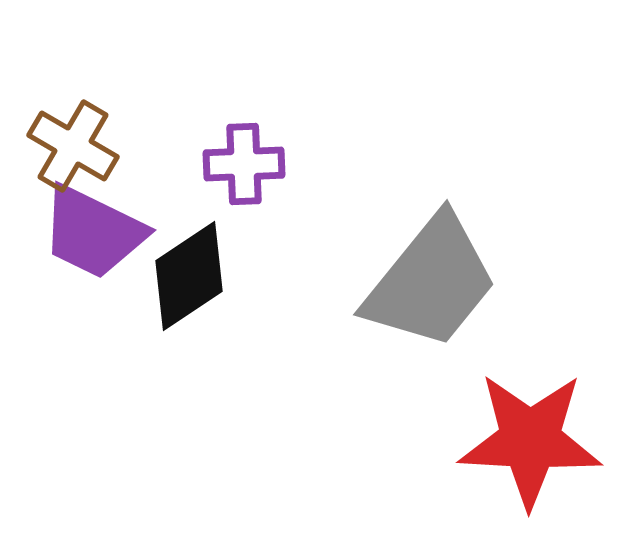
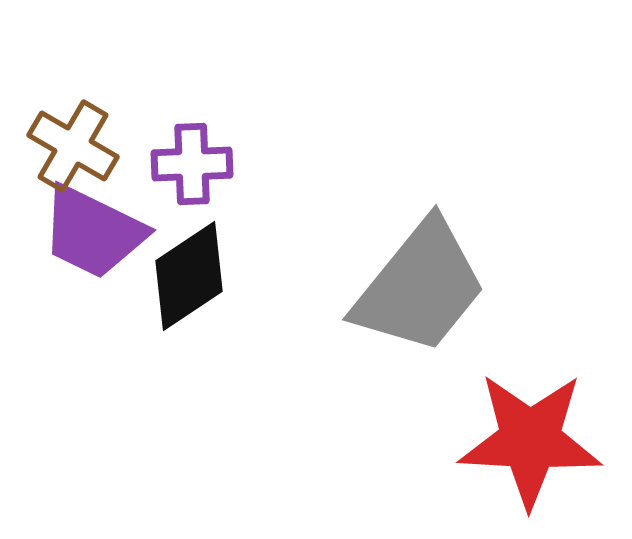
purple cross: moved 52 px left
gray trapezoid: moved 11 px left, 5 px down
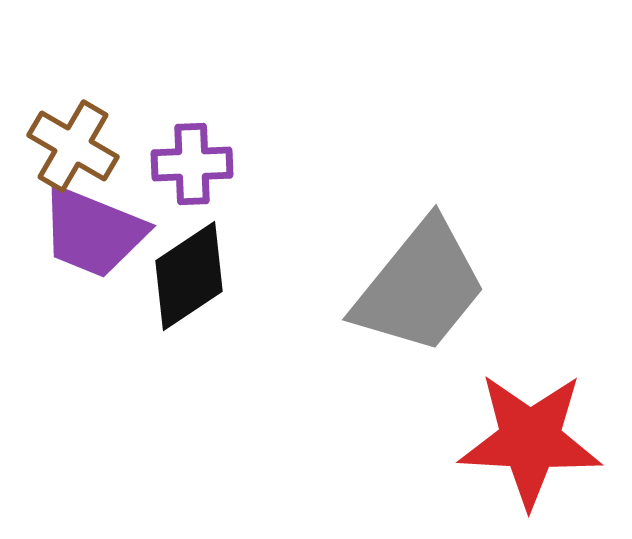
purple trapezoid: rotated 4 degrees counterclockwise
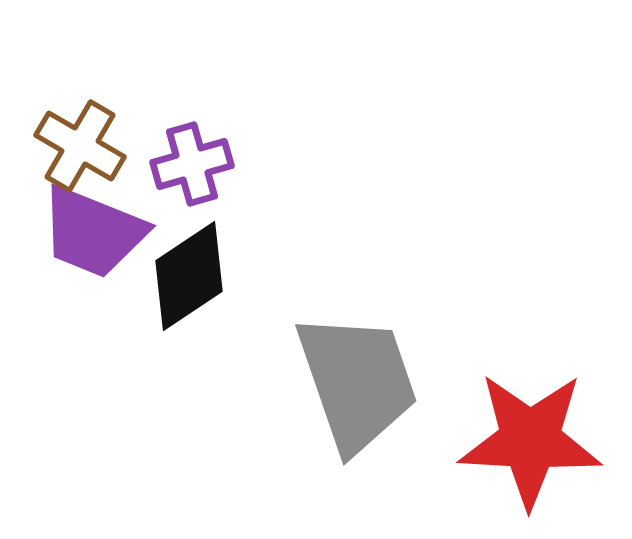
brown cross: moved 7 px right
purple cross: rotated 14 degrees counterclockwise
gray trapezoid: moved 63 px left, 95 px down; rotated 58 degrees counterclockwise
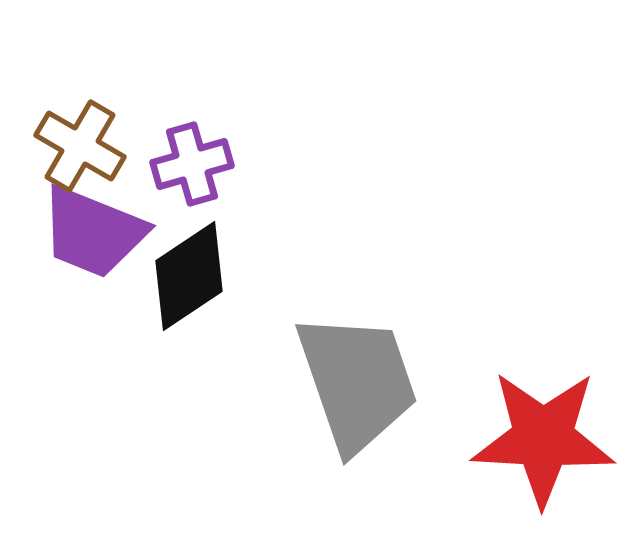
red star: moved 13 px right, 2 px up
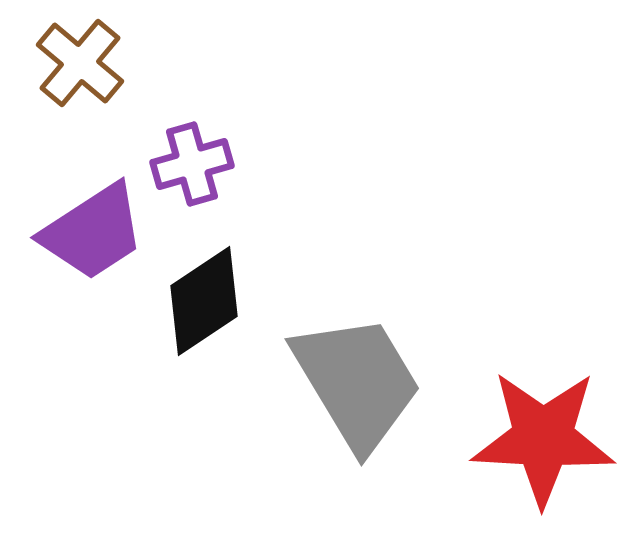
brown cross: moved 83 px up; rotated 10 degrees clockwise
purple trapezoid: rotated 55 degrees counterclockwise
black diamond: moved 15 px right, 25 px down
gray trapezoid: rotated 12 degrees counterclockwise
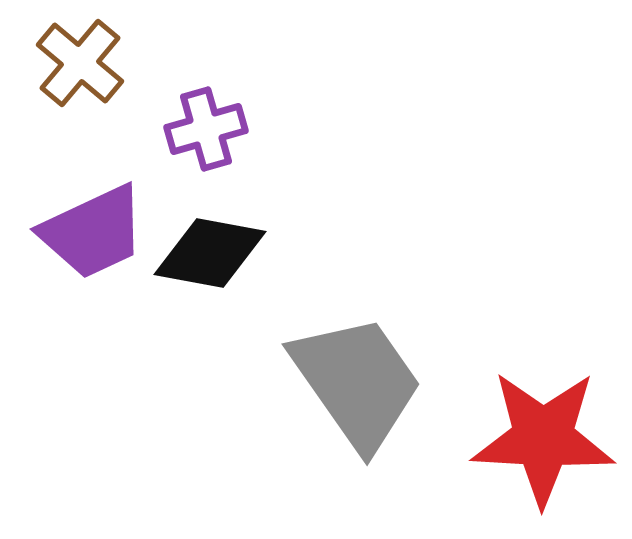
purple cross: moved 14 px right, 35 px up
purple trapezoid: rotated 8 degrees clockwise
black diamond: moved 6 px right, 48 px up; rotated 44 degrees clockwise
gray trapezoid: rotated 4 degrees counterclockwise
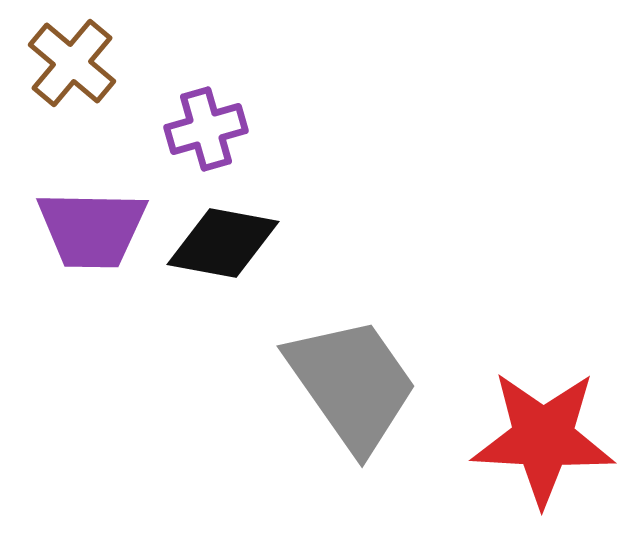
brown cross: moved 8 px left
purple trapezoid: moved 1 px left, 3 px up; rotated 26 degrees clockwise
black diamond: moved 13 px right, 10 px up
gray trapezoid: moved 5 px left, 2 px down
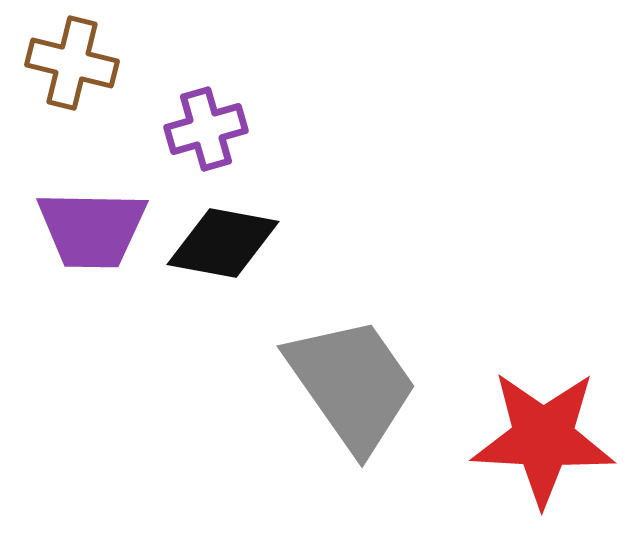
brown cross: rotated 26 degrees counterclockwise
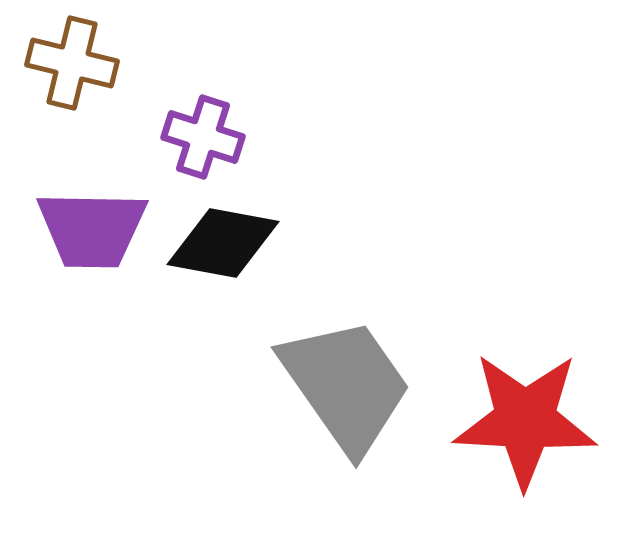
purple cross: moved 3 px left, 8 px down; rotated 34 degrees clockwise
gray trapezoid: moved 6 px left, 1 px down
red star: moved 18 px left, 18 px up
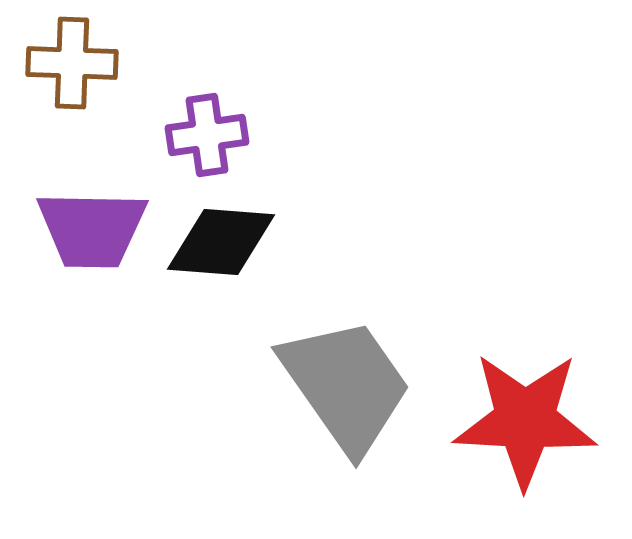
brown cross: rotated 12 degrees counterclockwise
purple cross: moved 4 px right, 2 px up; rotated 26 degrees counterclockwise
black diamond: moved 2 px left, 1 px up; rotated 6 degrees counterclockwise
